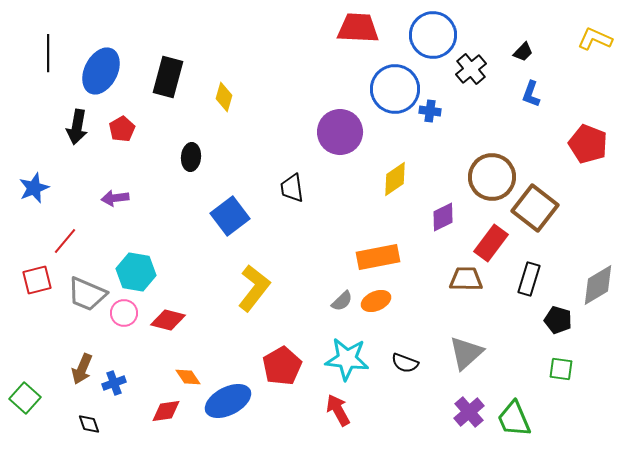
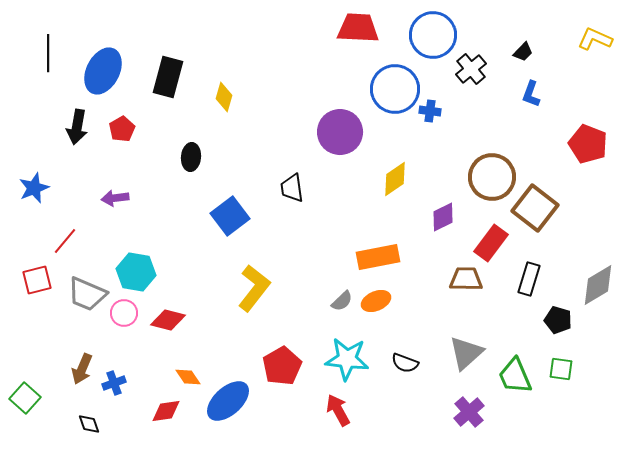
blue ellipse at (101, 71): moved 2 px right
blue ellipse at (228, 401): rotated 15 degrees counterclockwise
green trapezoid at (514, 419): moved 1 px right, 43 px up
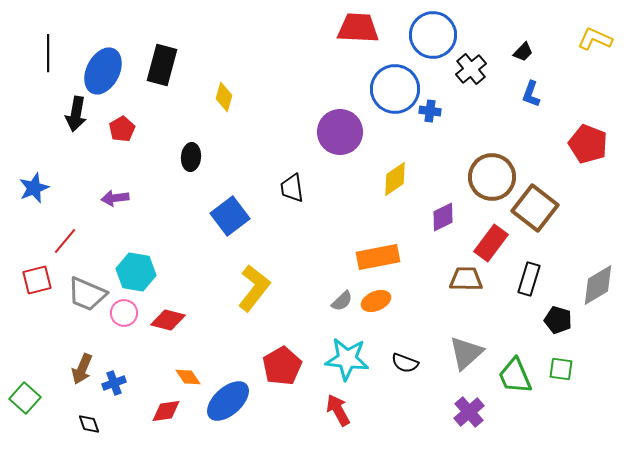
black rectangle at (168, 77): moved 6 px left, 12 px up
black arrow at (77, 127): moved 1 px left, 13 px up
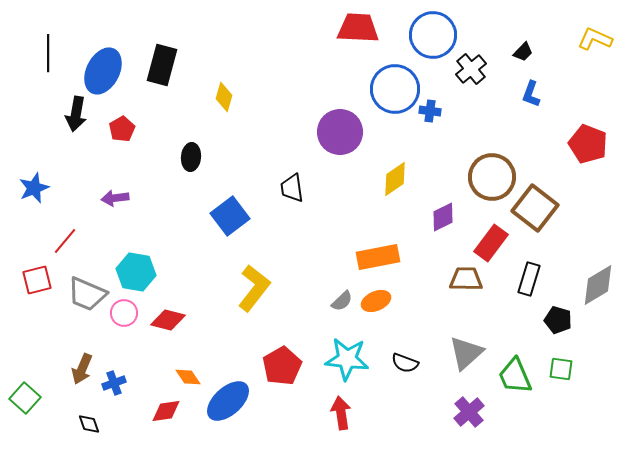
red arrow at (338, 410): moved 3 px right, 3 px down; rotated 20 degrees clockwise
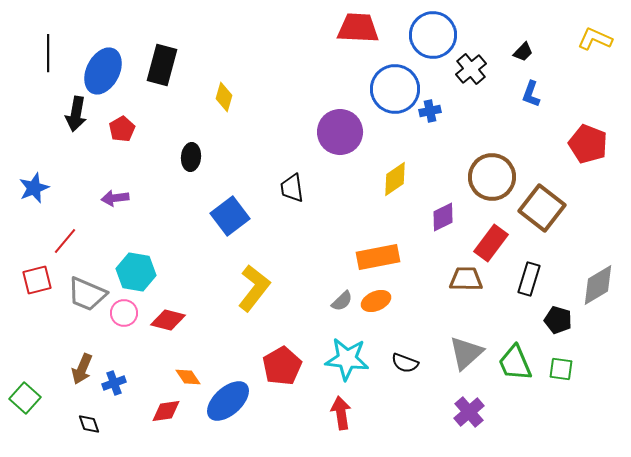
blue cross at (430, 111): rotated 20 degrees counterclockwise
brown square at (535, 208): moved 7 px right
green trapezoid at (515, 376): moved 13 px up
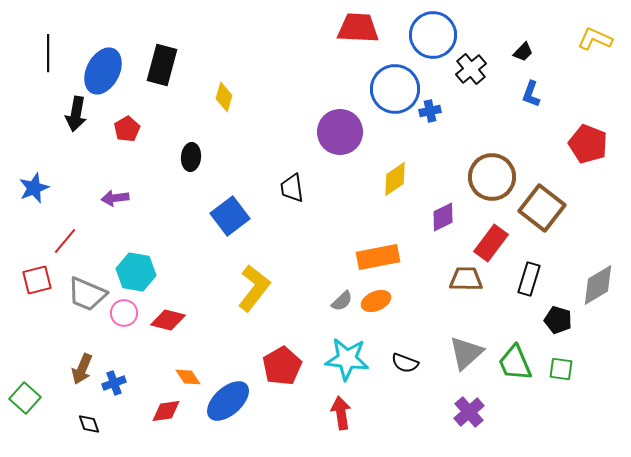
red pentagon at (122, 129): moved 5 px right
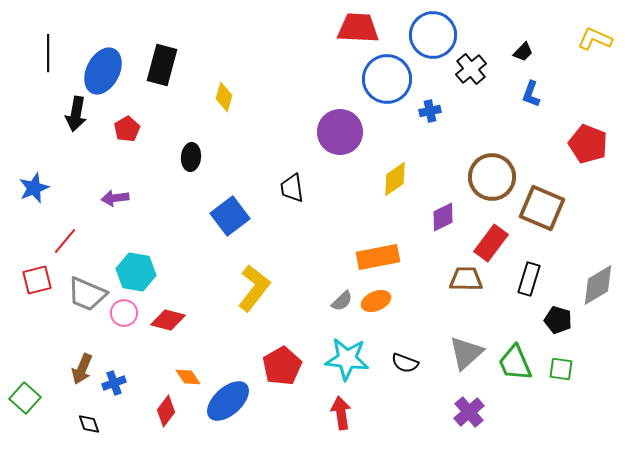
blue circle at (395, 89): moved 8 px left, 10 px up
brown square at (542, 208): rotated 15 degrees counterclockwise
red diamond at (166, 411): rotated 44 degrees counterclockwise
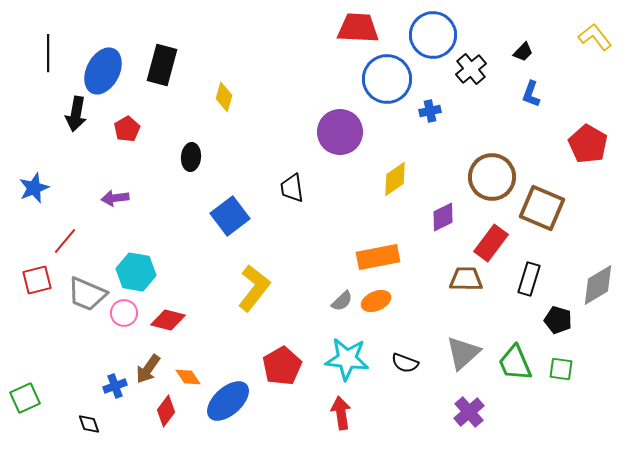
yellow L-shape at (595, 39): moved 2 px up; rotated 28 degrees clockwise
red pentagon at (588, 144): rotated 9 degrees clockwise
gray triangle at (466, 353): moved 3 px left
brown arrow at (82, 369): moved 66 px right; rotated 12 degrees clockwise
blue cross at (114, 383): moved 1 px right, 3 px down
green square at (25, 398): rotated 24 degrees clockwise
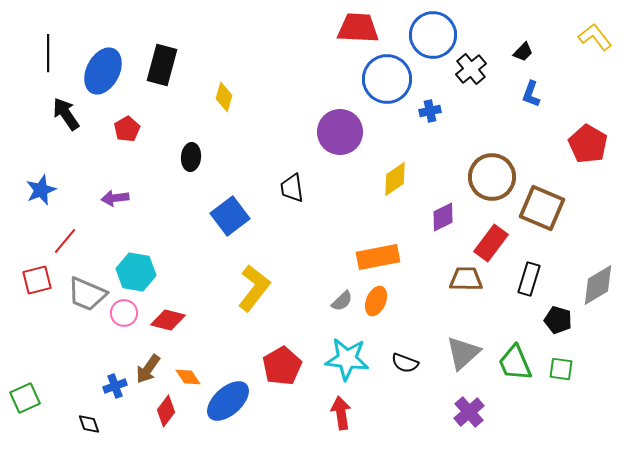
black arrow at (76, 114): moved 10 px left; rotated 136 degrees clockwise
blue star at (34, 188): moved 7 px right, 2 px down
orange ellipse at (376, 301): rotated 44 degrees counterclockwise
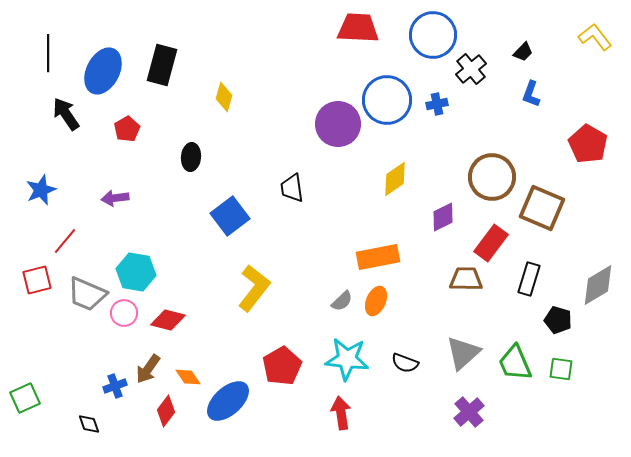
blue circle at (387, 79): moved 21 px down
blue cross at (430, 111): moved 7 px right, 7 px up
purple circle at (340, 132): moved 2 px left, 8 px up
